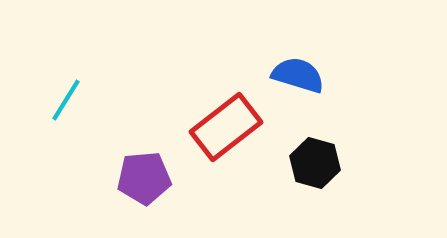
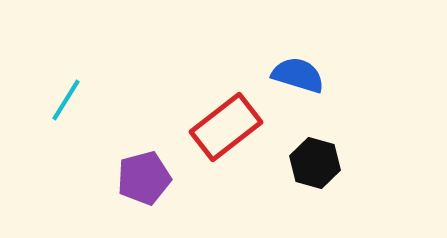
purple pentagon: rotated 10 degrees counterclockwise
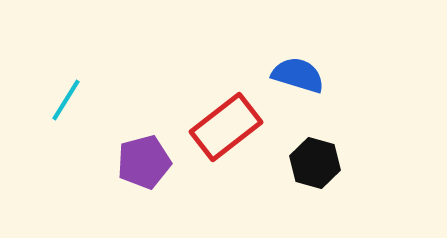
purple pentagon: moved 16 px up
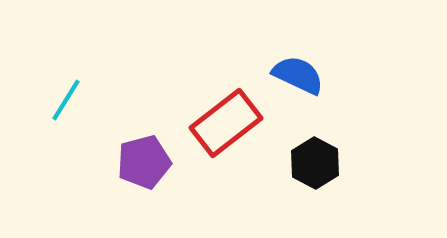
blue semicircle: rotated 8 degrees clockwise
red rectangle: moved 4 px up
black hexagon: rotated 12 degrees clockwise
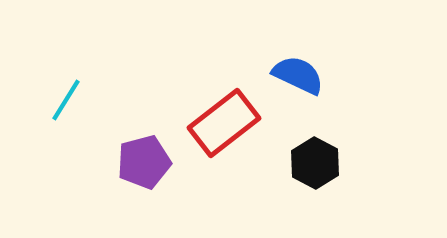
red rectangle: moved 2 px left
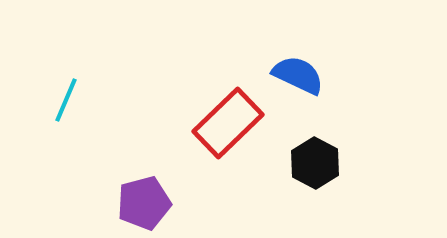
cyan line: rotated 9 degrees counterclockwise
red rectangle: moved 4 px right; rotated 6 degrees counterclockwise
purple pentagon: moved 41 px down
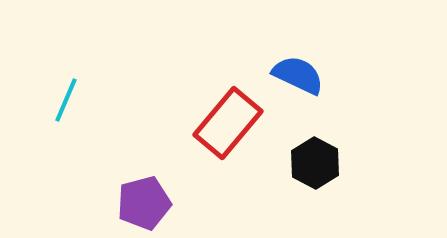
red rectangle: rotated 6 degrees counterclockwise
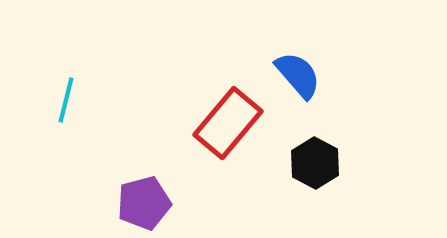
blue semicircle: rotated 24 degrees clockwise
cyan line: rotated 9 degrees counterclockwise
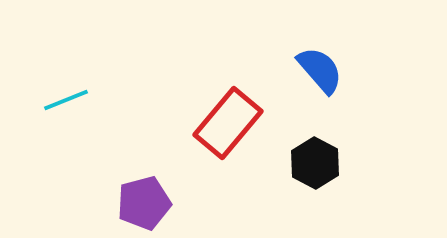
blue semicircle: moved 22 px right, 5 px up
cyan line: rotated 54 degrees clockwise
